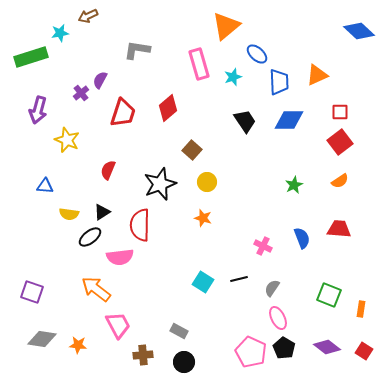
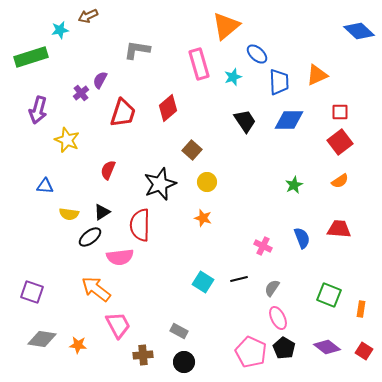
cyan star at (60, 33): moved 3 px up
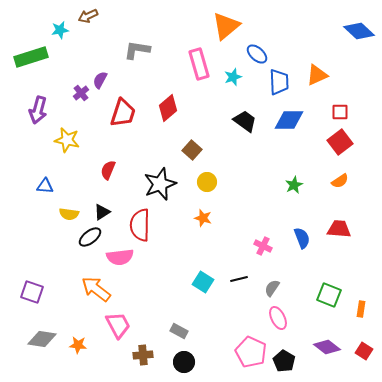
black trapezoid at (245, 121): rotated 20 degrees counterclockwise
yellow star at (67, 140): rotated 10 degrees counterclockwise
black pentagon at (284, 348): moved 13 px down
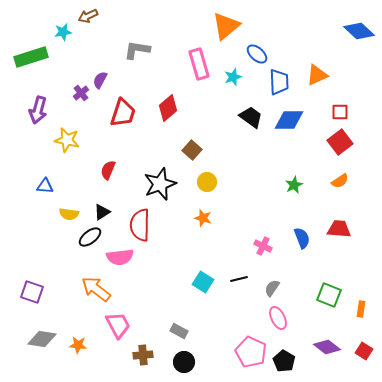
cyan star at (60, 30): moved 3 px right, 2 px down
black trapezoid at (245, 121): moved 6 px right, 4 px up
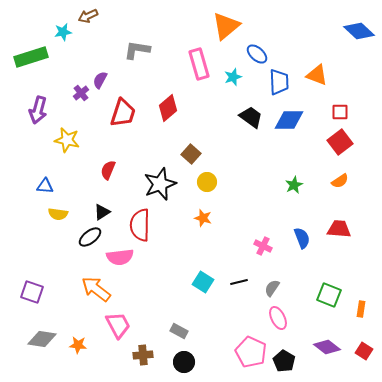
orange triangle at (317, 75): rotated 45 degrees clockwise
brown square at (192, 150): moved 1 px left, 4 px down
yellow semicircle at (69, 214): moved 11 px left
black line at (239, 279): moved 3 px down
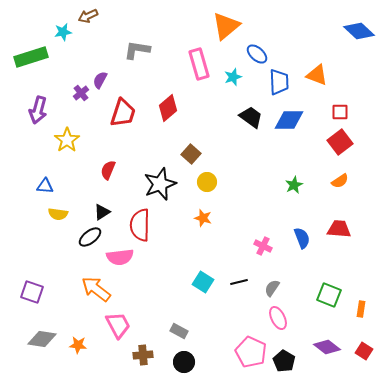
yellow star at (67, 140): rotated 25 degrees clockwise
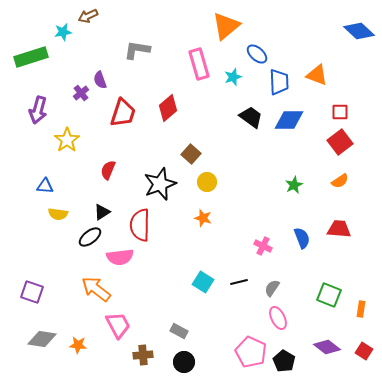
purple semicircle at (100, 80): rotated 48 degrees counterclockwise
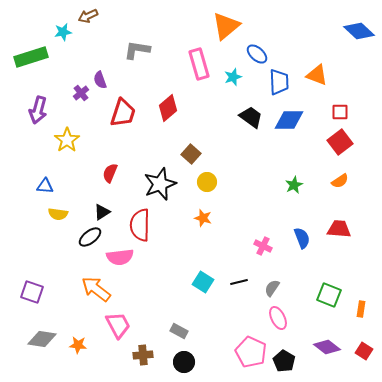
red semicircle at (108, 170): moved 2 px right, 3 px down
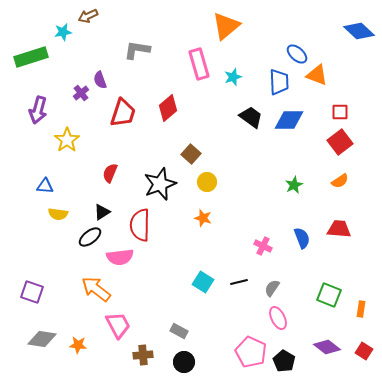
blue ellipse at (257, 54): moved 40 px right
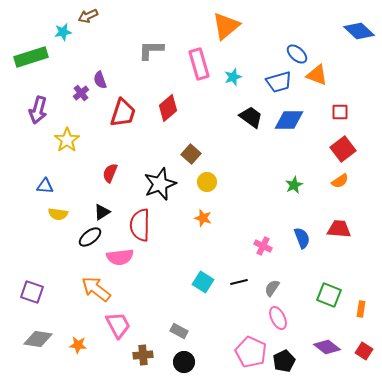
gray L-shape at (137, 50): moved 14 px right; rotated 8 degrees counterclockwise
blue trapezoid at (279, 82): rotated 76 degrees clockwise
red square at (340, 142): moved 3 px right, 7 px down
gray diamond at (42, 339): moved 4 px left
black pentagon at (284, 361): rotated 15 degrees clockwise
